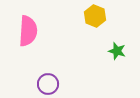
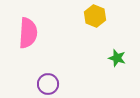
pink semicircle: moved 2 px down
green star: moved 7 px down
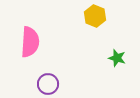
pink semicircle: moved 2 px right, 9 px down
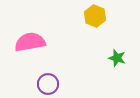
pink semicircle: rotated 104 degrees counterclockwise
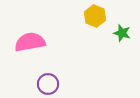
green star: moved 5 px right, 25 px up
